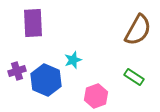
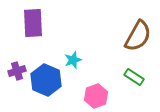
brown semicircle: moved 6 px down
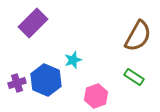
purple rectangle: rotated 48 degrees clockwise
purple cross: moved 12 px down
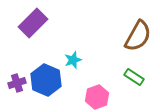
pink hexagon: moved 1 px right, 1 px down
